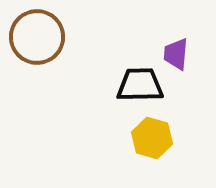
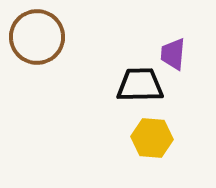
purple trapezoid: moved 3 px left
yellow hexagon: rotated 12 degrees counterclockwise
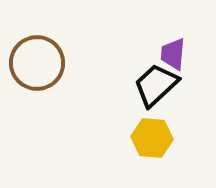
brown circle: moved 26 px down
black trapezoid: moved 16 px right; rotated 42 degrees counterclockwise
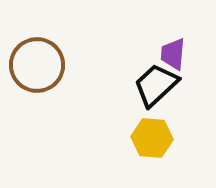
brown circle: moved 2 px down
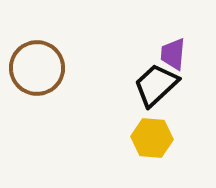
brown circle: moved 3 px down
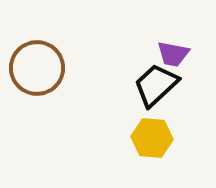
purple trapezoid: rotated 84 degrees counterclockwise
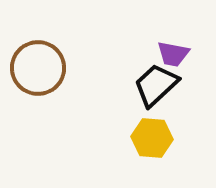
brown circle: moved 1 px right
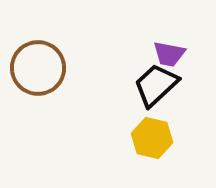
purple trapezoid: moved 4 px left
yellow hexagon: rotated 9 degrees clockwise
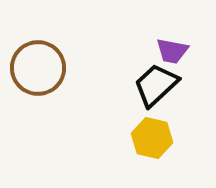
purple trapezoid: moved 3 px right, 3 px up
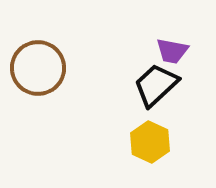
yellow hexagon: moved 2 px left, 4 px down; rotated 12 degrees clockwise
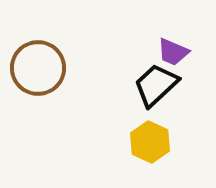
purple trapezoid: moved 1 px right, 1 px down; rotated 12 degrees clockwise
